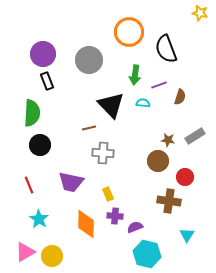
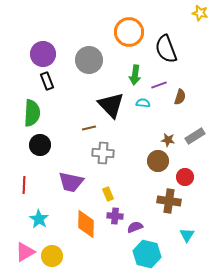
red line: moved 5 px left; rotated 24 degrees clockwise
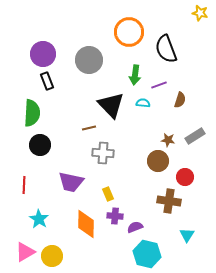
brown semicircle: moved 3 px down
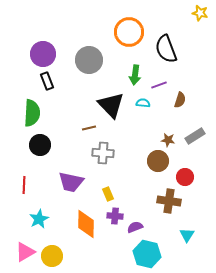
cyan star: rotated 12 degrees clockwise
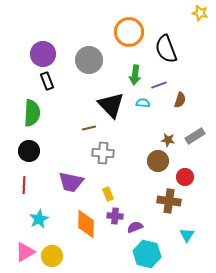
black circle: moved 11 px left, 6 px down
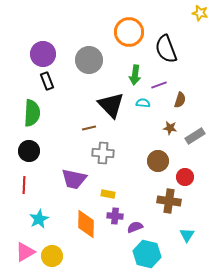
brown star: moved 2 px right, 12 px up
purple trapezoid: moved 3 px right, 3 px up
yellow rectangle: rotated 56 degrees counterclockwise
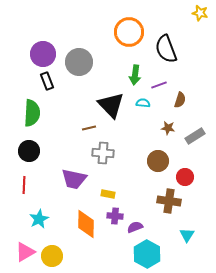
gray circle: moved 10 px left, 2 px down
brown star: moved 2 px left
cyan hexagon: rotated 16 degrees clockwise
